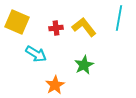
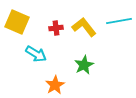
cyan line: moved 3 px down; rotated 70 degrees clockwise
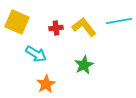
orange star: moved 9 px left, 1 px up
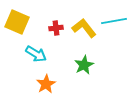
cyan line: moved 5 px left
yellow L-shape: moved 1 px down
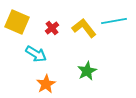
red cross: moved 4 px left; rotated 32 degrees counterclockwise
green star: moved 3 px right, 6 px down
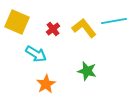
red cross: moved 1 px right, 1 px down
green star: rotated 30 degrees counterclockwise
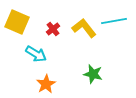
green star: moved 6 px right, 3 px down
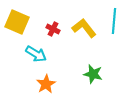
cyan line: rotated 75 degrees counterclockwise
red cross: rotated 24 degrees counterclockwise
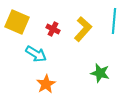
yellow L-shape: moved 1 px left, 1 px down; rotated 80 degrees clockwise
green star: moved 7 px right, 1 px up
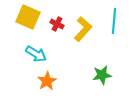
yellow square: moved 11 px right, 5 px up
red cross: moved 4 px right, 5 px up
green star: moved 2 px right, 2 px down; rotated 24 degrees counterclockwise
orange star: moved 1 px right, 3 px up
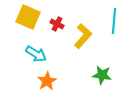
yellow L-shape: moved 7 px down
green star: rotated 18 degrees clockwise
